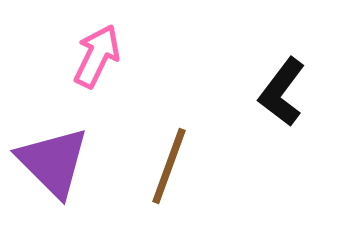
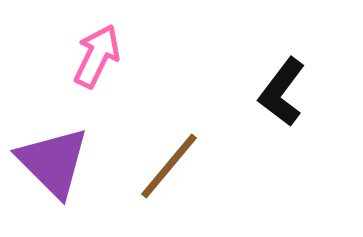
brown line: rotated 20 degrees clockwise
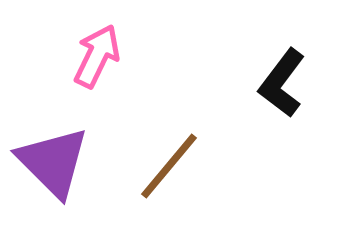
black L-shape: moved 9 px up
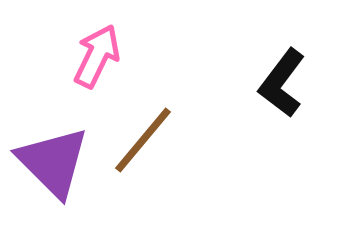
brown line: moved 26 px left, 26 px up
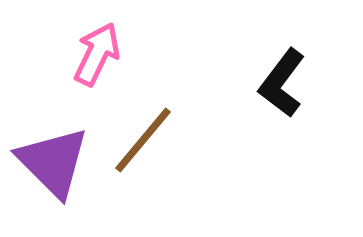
pink arrow: moved 2 px up
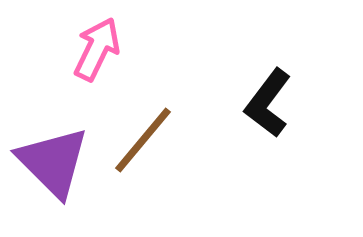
pink arrow: moved 5 px up
black L-shape: moved 14 px left, 20 px down
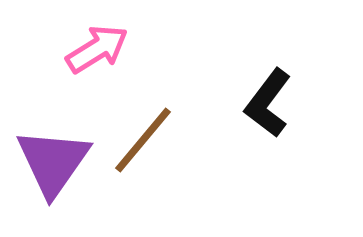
pink arrow: rotated 32 degrees clockwise
purple triangle: rotated 20 degrees clockwise
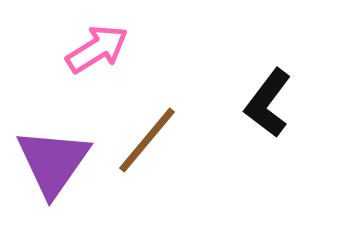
brown line: moved 4 px right
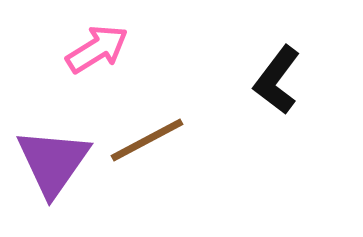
black L-shape: moved 9 px right, 23 px up
brown line: rotated 22 degrees clockwise
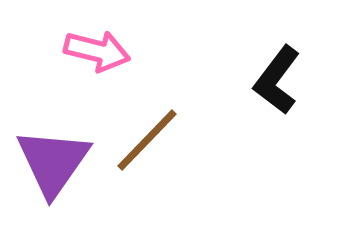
pink arrow: moved 2 px down; rotated 46 degrees clockwise
brown line: rotated 18 degrees counterclockwise
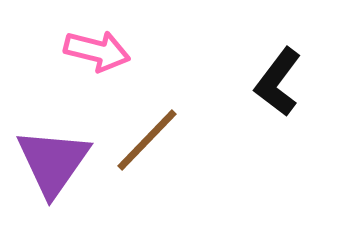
black L-shape: moved 1 px right, 2 px down
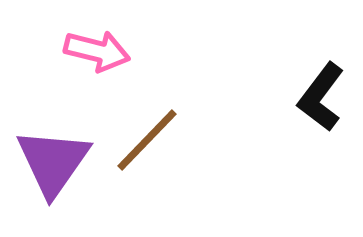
black L-shape: moved 43 px right, 15 px down
